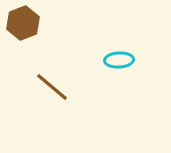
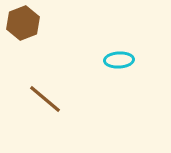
brown line: moved 7 px left, 12 px down
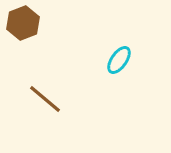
cyan ellipse: rotated 52 degrees counterclockwise
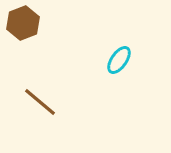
brown line: moved 5 px left, 3 px down
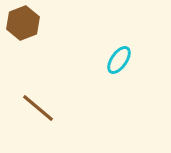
brown line: moved 2 px left, 6 px down
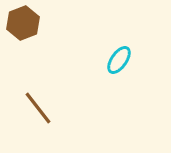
brown line: rotated 12 degrees clockwise
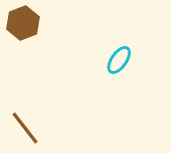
brown line: moved 13 px left, 20 px down
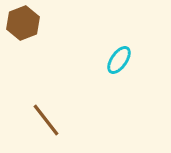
brown line: moved 21 px right, 8 px up
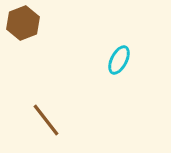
cyan ellipse: rotated 8 degrees counterclockwise
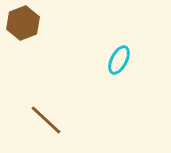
brown line: rotated 9 degrees counterclockwise
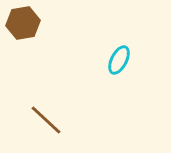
brown hexagon: rotated 12 degrees clockwise
